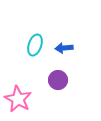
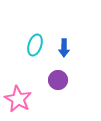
blue arrow: rotated 84 degrees counterclockwise
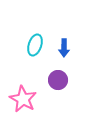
pink star: moved 5 px right
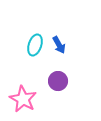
blue arrow: moved 5 px left, 3 px up; rotated 30 degrees counterclockwise
purple circle: moved 1 px down
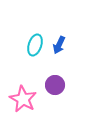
blue arrow: rotated 54 degrees clockwise
purple circle: moved 3 px left, 4 px down
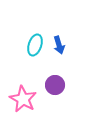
blue arrow: rotated 42 degrees counterclockwise
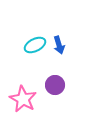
cyan ellipse: rotated 45 degrees clockwise
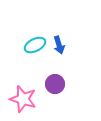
purple circle: moved 1 px up
pink star: rotated 12 degrees counterclockwise
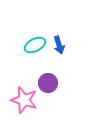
purple circle: moved 7 px left, 1 px up
pink star: moved 1 px right, 1 px down
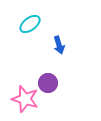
cyan ellipse: moved 5 px left, 21 px up; rotated 10 degrees counterclockwise
pink star: moved 1 px right, 1 px up
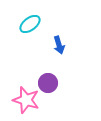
pink star: moved 1 px right, 1 px down
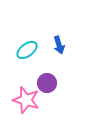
cyan ellipse: moved 3 px left, 26 px down
purple circle: moved 1 px left
